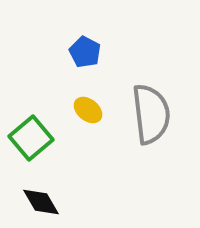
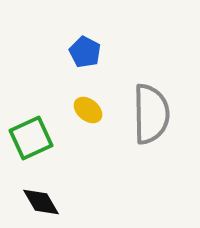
gray semicircle: rotated 6 degrees clockwise
green square: rotated 15 degrees clockwise
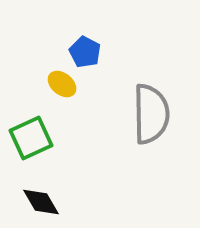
yellow ellipse: moved 26 px left, 26 px up
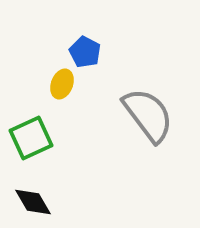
yellow ellipse: rotated 72 degrees clockwise
gray semicircle: moved 3 px left, 1 px down; rotated 36 degrees counterclockwise
black diamond: moved 8 px left
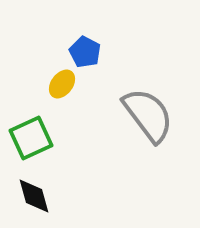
yellow ellipse: rotated 16 degrees clockwise
black diamond: moved 1 px right, 6 px up; rotated 15 degrees clockwise
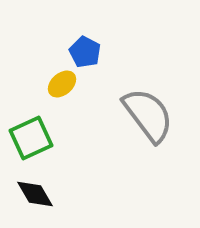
yellow ellipse: rotated 12 degrees clockwise
black diamond: moved 1 px right, 2 px up; rotated 15 degrees counterclockwise
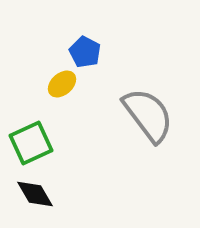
green square: moved 5 px down
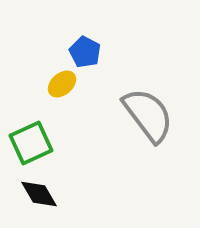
black diamond: moved 4 px right
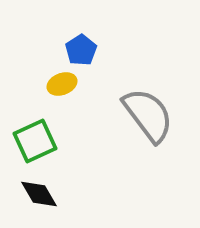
blue pentagon: moved 4 px left, 2 px up; rotated 12 degrees clockwise
yellow ellipse: rotated 20 degrees clockwise
green square: moved 4 px right, 2 px up
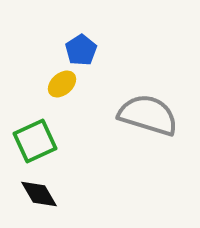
yellow ellipse: rotated 20 degrees counterclockwise
gray semicircle: rotated 36 degrees counterclockwise
